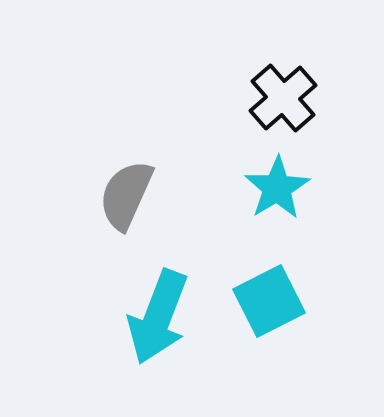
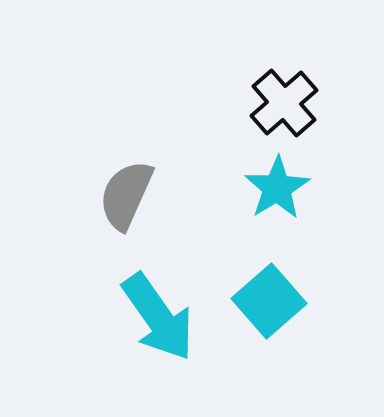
black cross: moved 1 px right, 5 px down
cyan square: rotated 14 degrees counterclockwise
cyan arrow: rotated 56 degrees counterclockwise
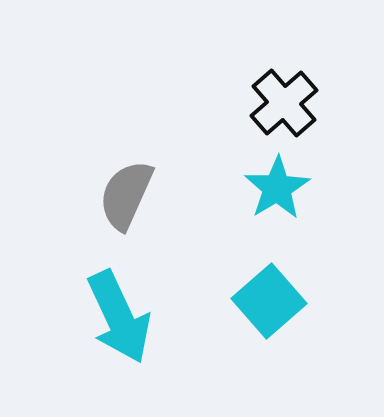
cyan arrow: moved 39 px left; rotated 10 degrees clockwise
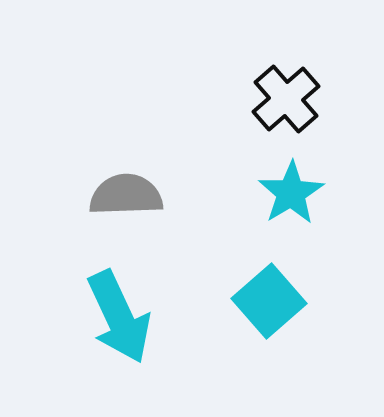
black cross: moved 2 px right, 4 px up
cyan star: moved 14 px right, 5 px down
gray semicircle: rotated 64 degrees clockwise
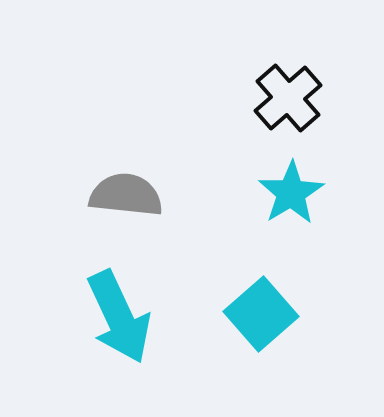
black cross: moved 2 px right, 1 px up
gray semicircle: rotated 8 degrees clockwise
cyan square: moved 8 px left, 13 px down
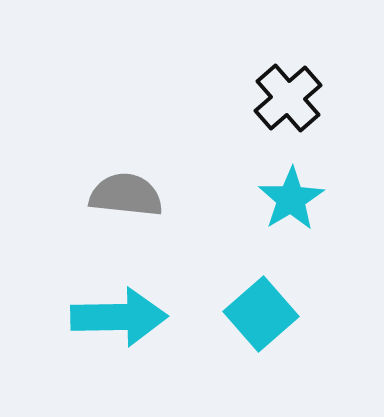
cyan star: moved 6 px down
cyan arrow: rotated 66 degrees counterclockwise
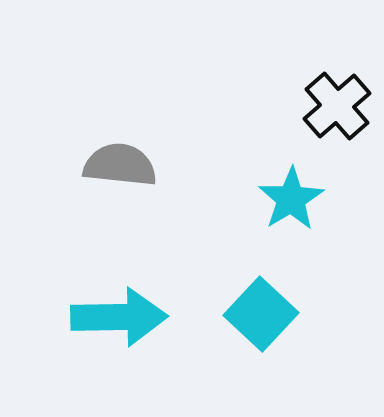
black cross: moved 49 px right, 8 px down
gray semicircle: moved 6 px left, 30 px up
cyan square: rotated 6 degrees counterclockwise
